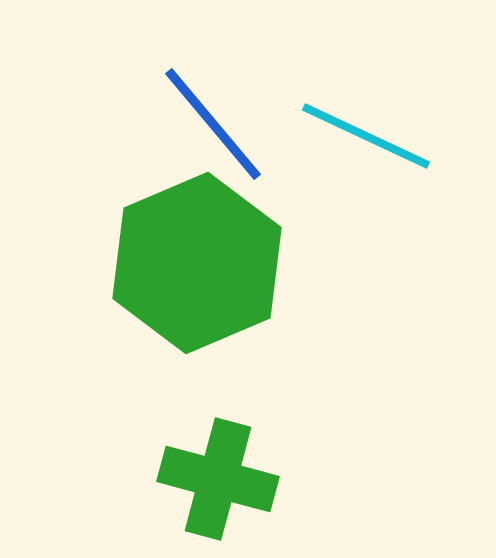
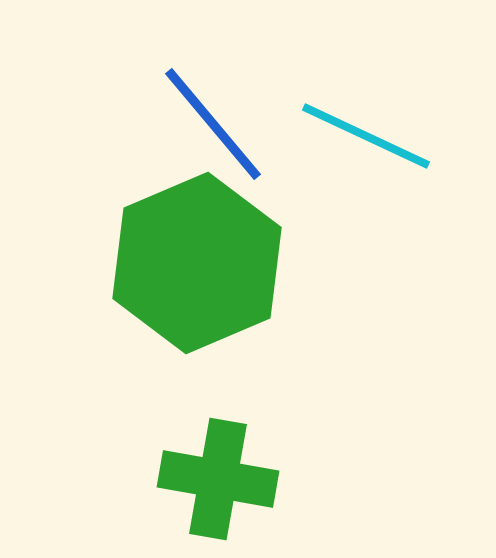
green cross: rotated 5 degrees counterclockwise
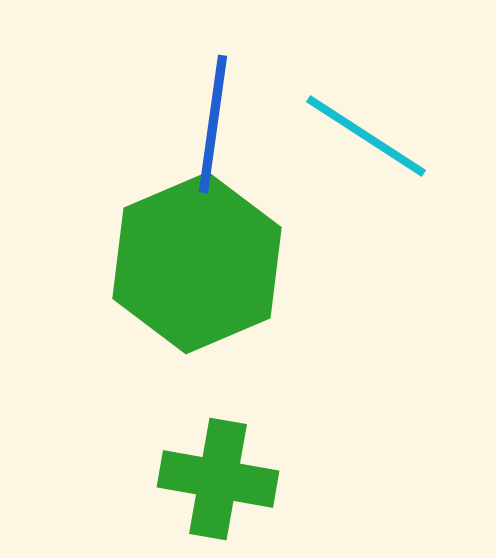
blue line: rotated 48 degrees clockwise
cyan line: rotated 8 degrees clockwise
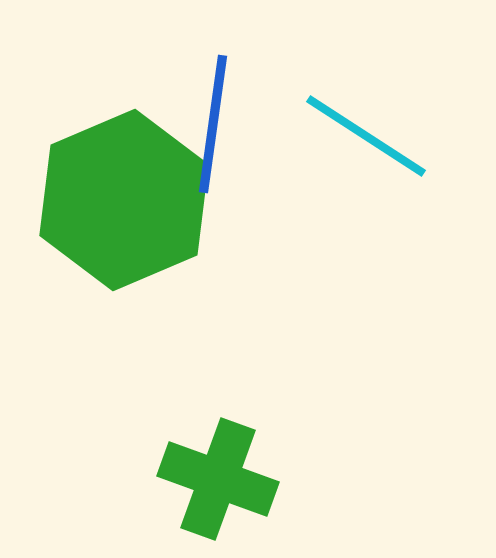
green hexagon: moved 73 px left, 63 px up
green cross: rotated 10 degrees clockwise
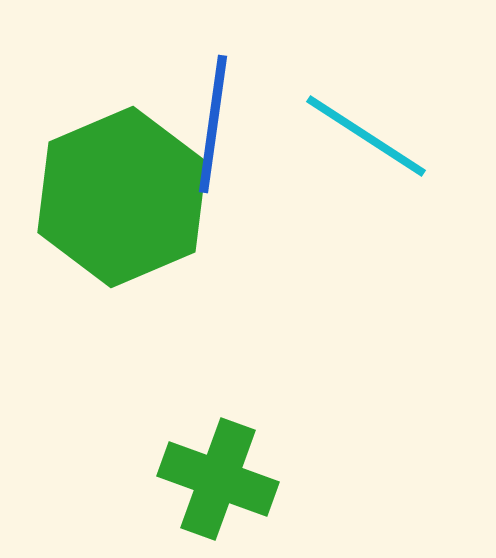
green hexagon: moved 2 px left, 3 px up
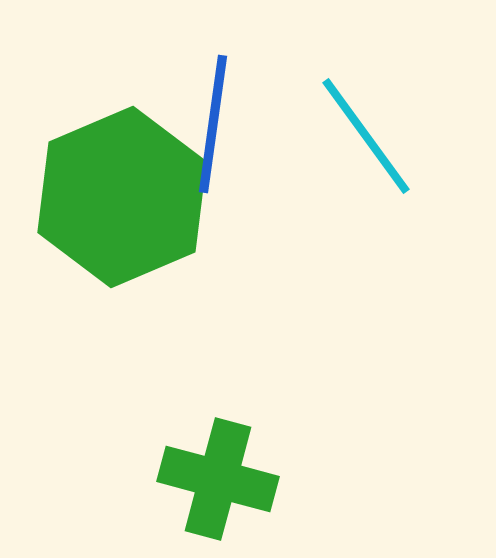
cyan line: rotated 21 degrees clockwise
green cross: rotated 5 degrees counterclockwise
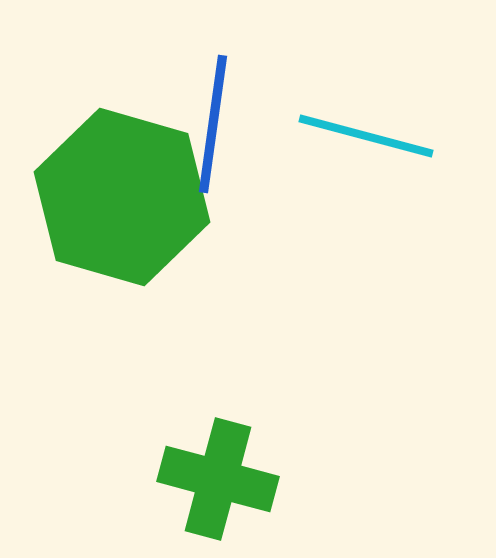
cyan line: rotated 39 degrees counterclockwise
green hexagon: rotated 21 degrees counterclockwise
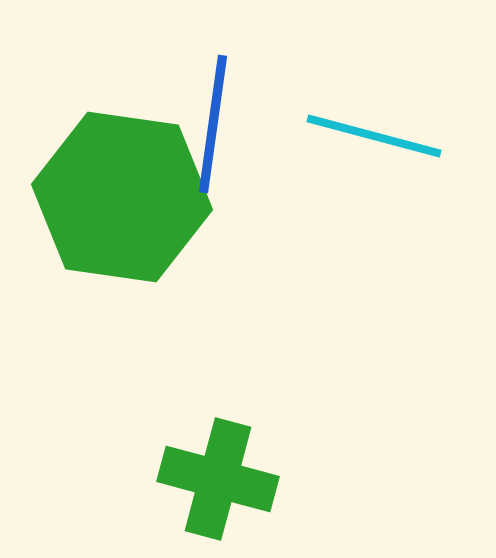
cyan line: moved 8 px right
green hexagon: rotated 8 degrees counterclockwise
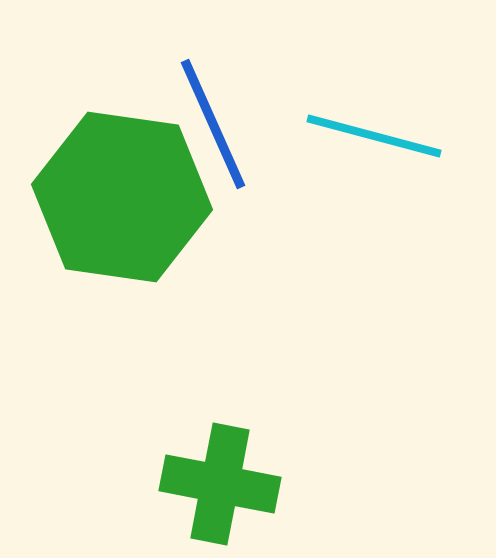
blue line: rotated 32 degrees counterclockwise
green cross: moved 2 px right, 5 px down; rotated 4 degrees counterclockwise
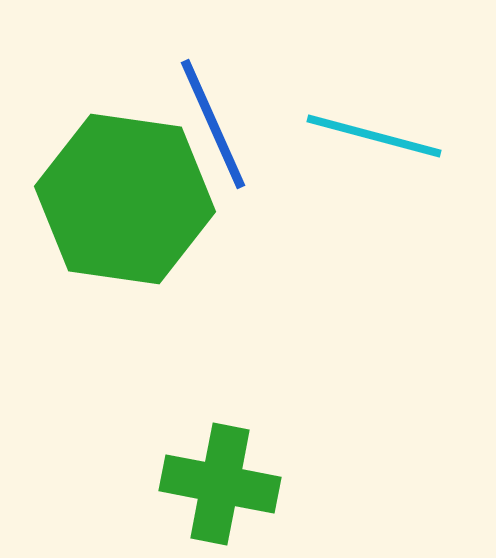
green hexagon: moved 3 px right, 2 px down
